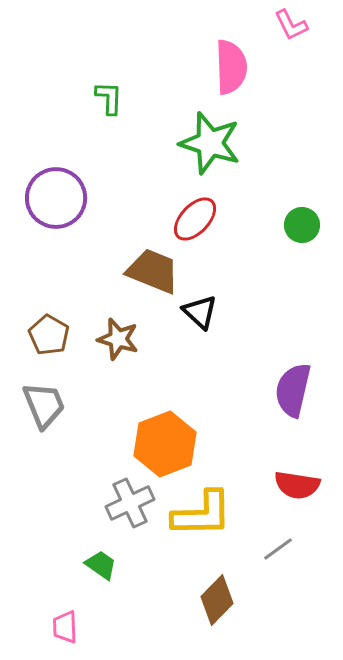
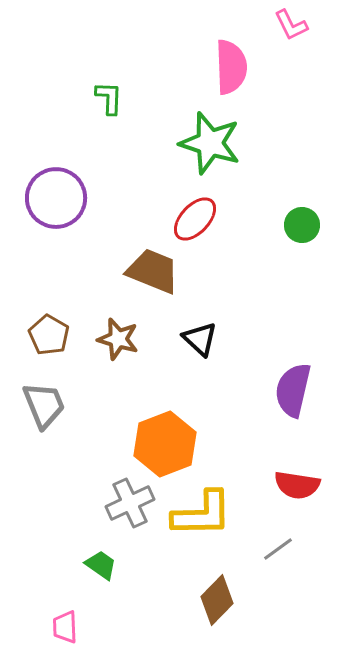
black triangle: moved 27 px down
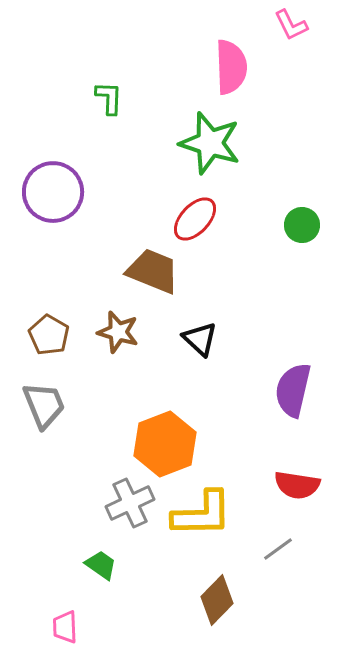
purple circle: moved 3 px left, 6 px up
brown star: moved 7 px up
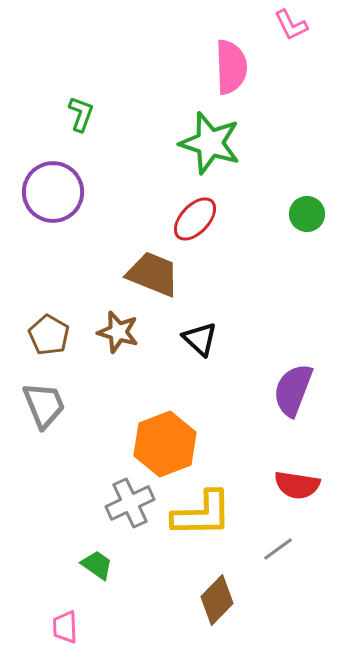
green L-shape: moved 28 px left, 16 px down; rotated 18 degrees clockwise
green circle: moved 5 px right, 11 px up
brown trapezoid: moved 3 px down
purple semicircle: rotated 8 degrees clockwise
green trapezoid: moved 4 px left
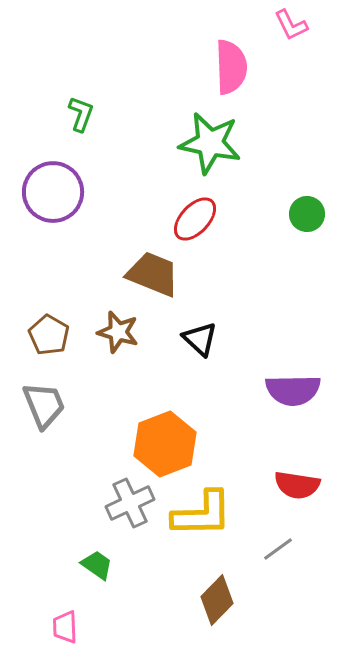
green star: rotated 6 degrees counterclockwise
purple semicircle: rotated 112 degrees counterclockwise
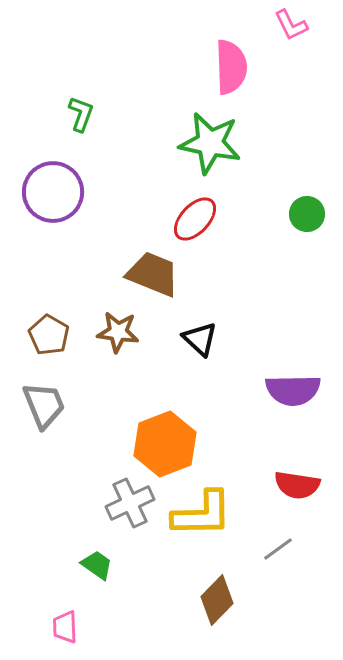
brown star: rotated 9 degrees counterclockwise
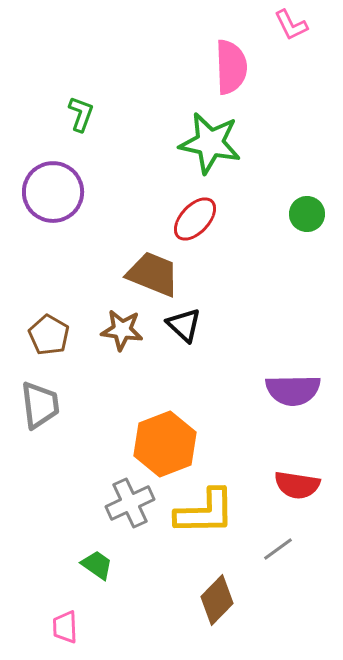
brown star: moved 4 px right, 2 px up
black triangle: moved 16 px left, 14 px up
gray trapezoid: moved 4 px left; rotated 15 degrees clockwise
yellow L-shape: moved 3 px right, 2 px up
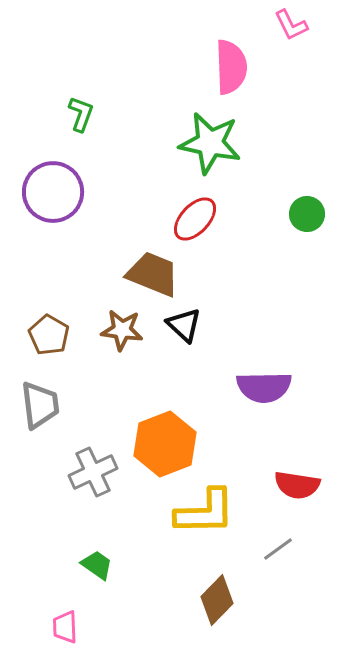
purple semicircle: moved 29 px left, 3 px up
gray cross: moved 37 px left, 31 px up
